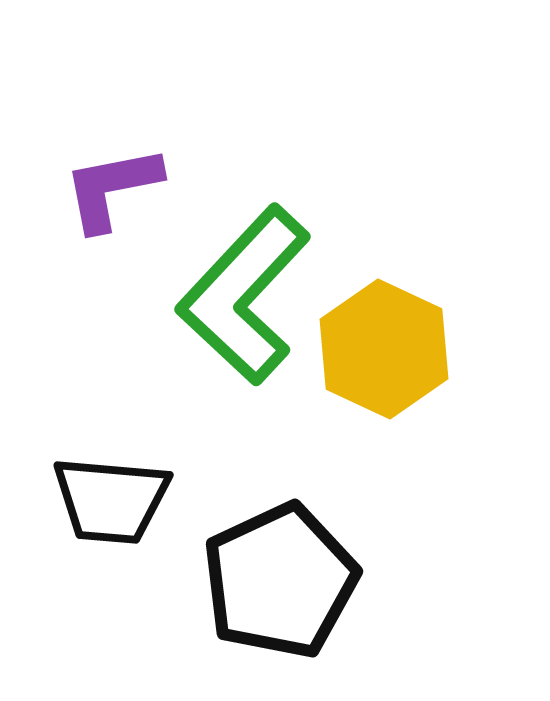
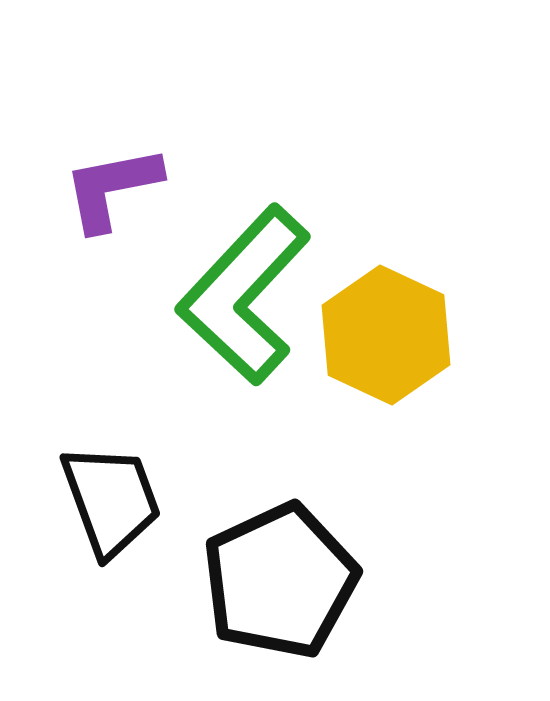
yellow hexagon: moved 2 px right, 14 px up
black trapezoid: rotated 115 degrees counterclockwise
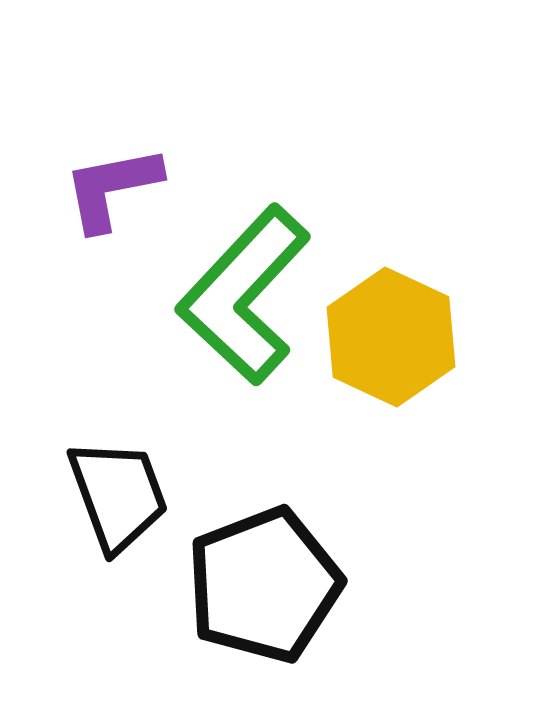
yellow hexagon: moved 5 px right, 2 px down
black trapezoid: moved 7 px right, 5 px up
black pentagon: moved 16 px left, 4 px down; rotated 4 degrees clockwise
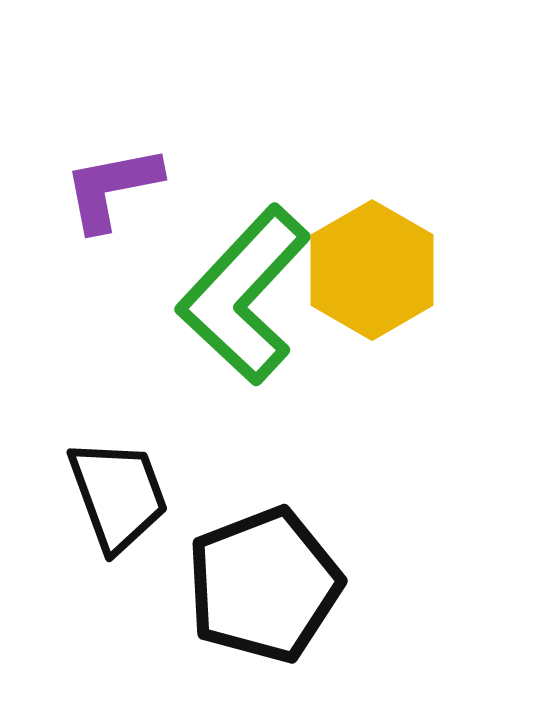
yellow hexagon: moved 19 px left, 67 px up; rotated 5 degrees clockwise
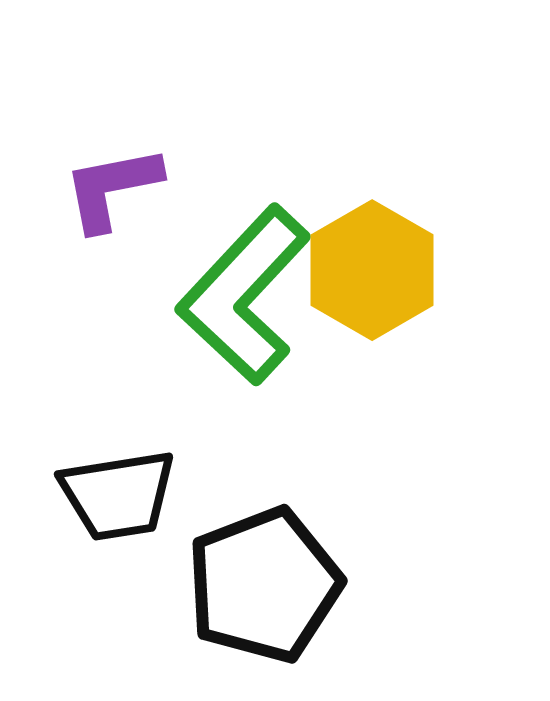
black trapezoid: rotated 101 degrees clockwise
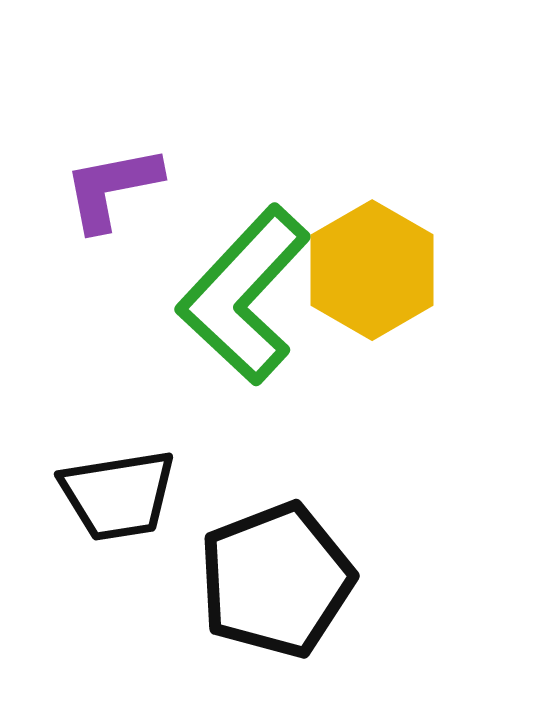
black pentagon: moved 12 px right, 5 px up
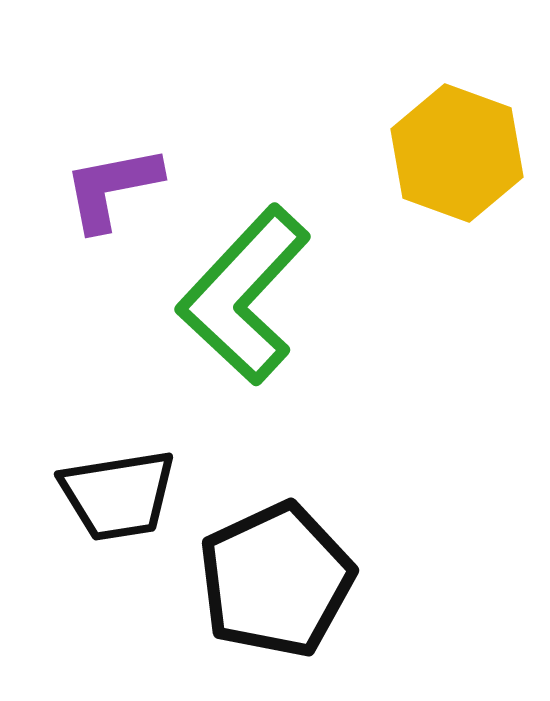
yellow hexagon: moved 85 px right, 117 px up; rotated 10 degrees counterclockwise
black pentagon: rotated 4 degrees counterclockwise
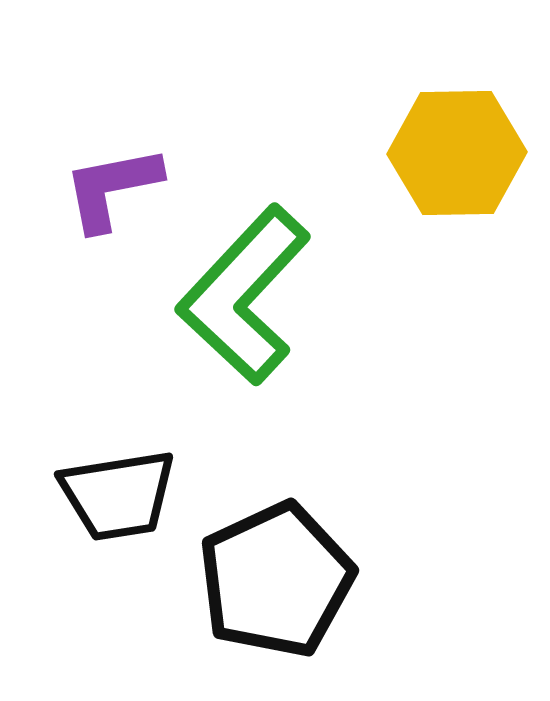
yellow hexagon: rotated 21 degrees counterclockwise
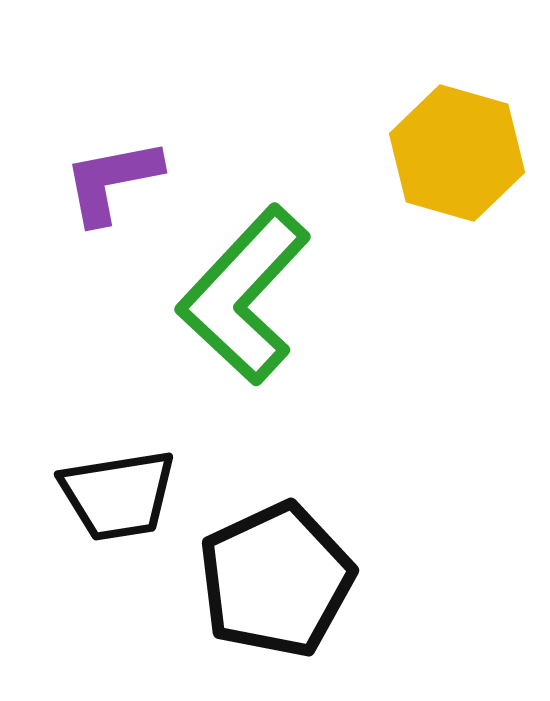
yellow hexagon: rotated 17 degrees clockwise
purple L-shape: moved 7 px up
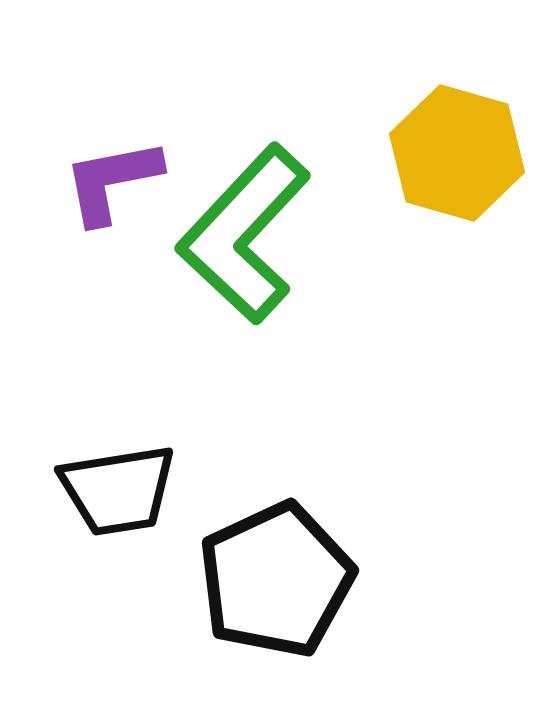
green L-shape: moved 61 px up
black trapezoid: moved 5 px up
